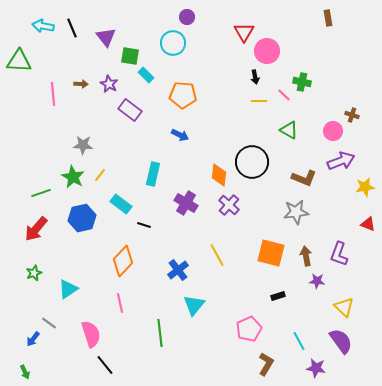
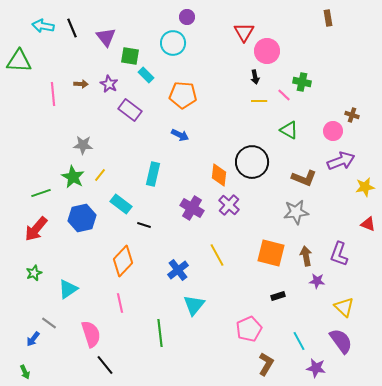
purple cross at (186, 203): moved 6 px right, 5 px down
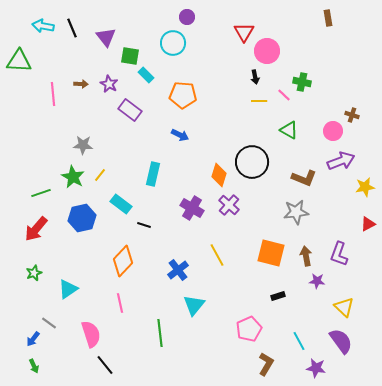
orange diamond at (219, 175): rotated 10 degrees clockwise
red triangle at (368, 224): rotated 49 degrees counterclockwise
green arrow at (25, 372): moved 9 px right, 6 px up
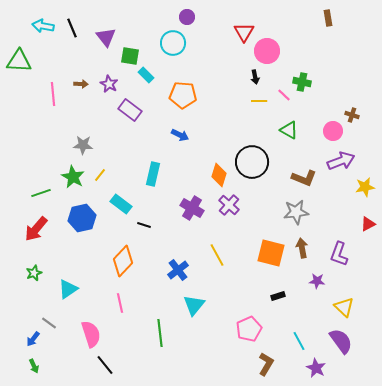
brown arrow at (306, 256): moved 4 px left, 8 px up
purple star at (316, 368): rotated 18 degrees clockwise
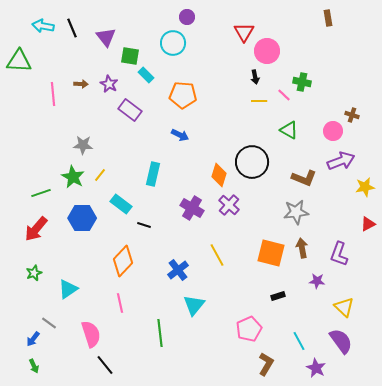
blue hexagon at (82, 218): rotated 12 degrees clockwise
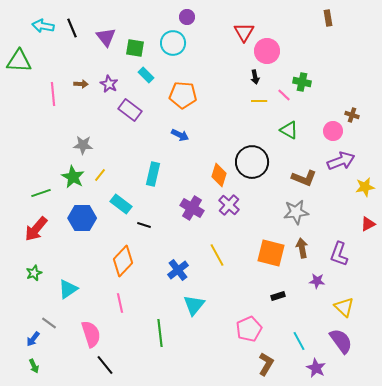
green square at (130, 56): moved 5 px right, 8 px up
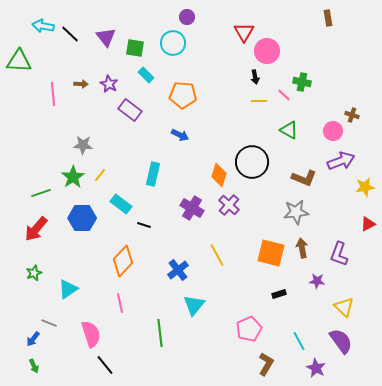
black line at (72, 28): moved 2 px left, 6 px down; rotated 24 degrees counterclockwise
green star at (73, 177): rotated 10 degrees clockwise
black rectangle at (278, 296): moved 1 px right, 2 px up
gray line at (49, 323): rotated 14 degrees counterclockwise
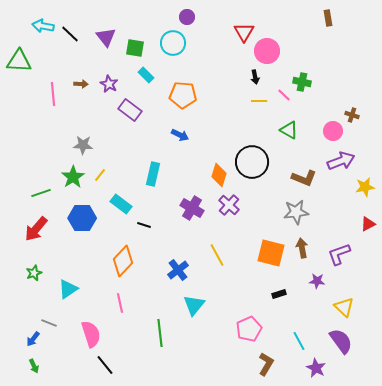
purple L-shape at (339, 254): rotated 50 degrees clockwise
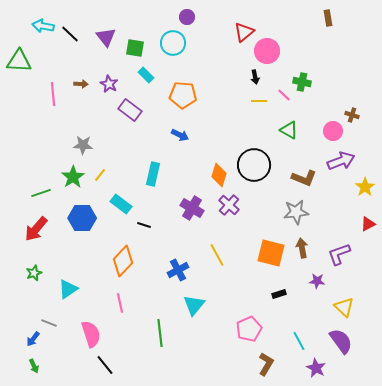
red triangle at (244, 32): rotated 20 degrees clockwise
black circle at (252, 162): moved 2 px right, 3 px down
yellow star at (365, 187): rotated 24 degrees counterclockwise
blue cross at (178, 270): rotated 10 degrees clockwise
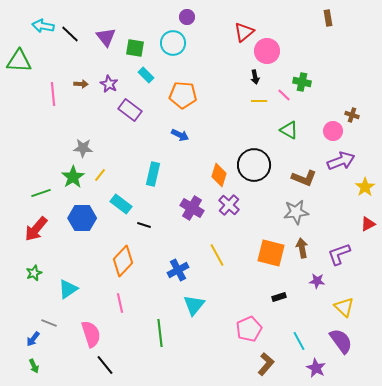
gray star at (83, 145): moved 3 px down
black rectangle at (279, 294): moved 3 px down
brown L-shape at (266, 364): rotated 10 degrees clockwise
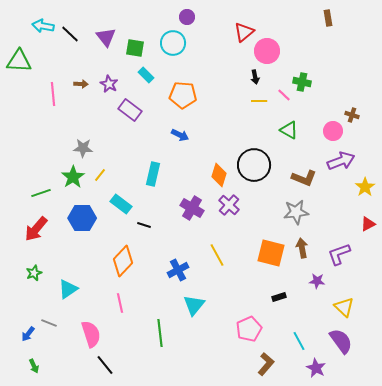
blue arrow at (33, 339): moved 5 px left, 5 px up
